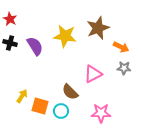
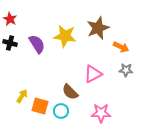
purple semicircle: moved 2 px right, 2 px up
gray star: moved 2 px right, 2 px down
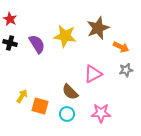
gray star: rotated 16 degrees counterclockwise
cyan circle: moved 6 px right, 3 px down
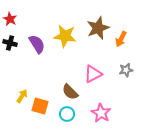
orange arrow: moved 8 px up; rotated 91 degrees clockwise
pink star: rotated 30 degrees clockwise
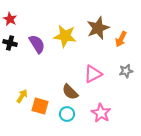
gray star: moved 1 px down
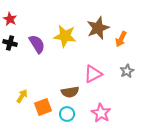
gray star: moved 1 px right; rotated 16 degrees counterclockwise
brown semicircle: rotated 54 degrees counterclockwise
orange square: moved 3 px right, 1 px down; rotated 36 degrees counterclockwise
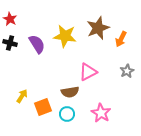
pink triangle: moved 5 px left, 2 px up
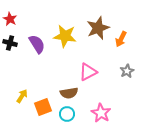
brown semicircle: moved 1 px left, 1 px down
